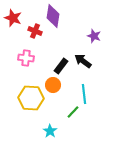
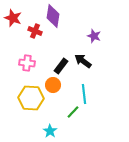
pink cross: moved 1 px right, 5 px down
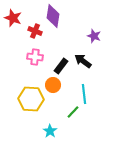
pink cross: moved 8 px right, 6 px up
yellow hexagon: moved 1 px down
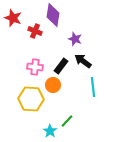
purple diamond: moved 1 px up
purple star: moved 19 px left, 3 px down
pink cross: moved 10 px down
cyan line: moved 9 px right, 7 px up
green line: moved 6 px left, 9 px down
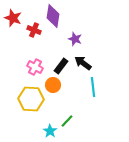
purple diamond: moved 1 px down
red cross: moved 1 px left, 1 px up
black arrow: moved 2 px down
pink cross: rotated 21 degrees clockwise
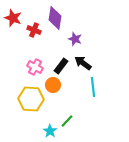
purple diamond: moved 2 px right, 2 px down
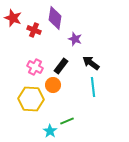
black arrow: moved 8 px right
green line: rotated 24 degrees clockwise
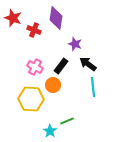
purple diamond: moved 1 px right
purple star: moved 5 px down
black arrow: moved 3 px left, 1 px down
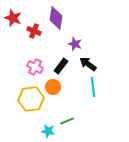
red cross: moved 1 px down
orange circle: moved 2 px down
yellow hexagon: rotated 10 degrees counterclockwise
cyan star: moved 2 px left; rotated 24 degrees counterclockwise
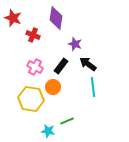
red cross: moved 1 px left, 4 px down
yellow hexagon: rotated 15 degrees clockwise
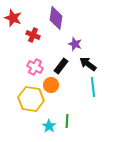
orange circle: moved 2 px left, 2 px up
green line: rotated 64 degrees counterclockwise
cyan star: moved 1 px right, 5 px up; rotated 24 degrees clockwise
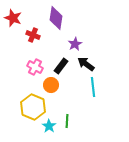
purple star: rotated 24 degrees clockwise
black arrow: moved 2 px left
yellow hexagon: moved 2 px right, 8 px down; rotated 15 degrees clockwise
